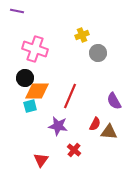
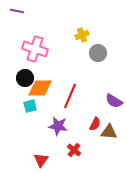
orange diamond: moved 3 px right, 3 px up
purple semicircle: rotated 30 degrees counterclockwise
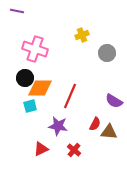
gray circle: moved 9 px right
red triangle: moved 11 px up; rotated 28 degrees clockwise
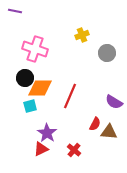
purple line: moved 2 px left
purple semicircle: moved 1 px down
purple star: moved 11 px left, 7 px down; rotated 24 degrees clockwise
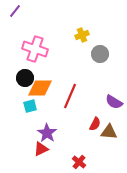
purple line: rotated 64 degrees counterclockwise
gray circle: moved 7 px left, 1 px down
red cross: moved 5 px right, 12 px down
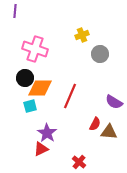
purple line: rotated 32 degrees counterclockwise
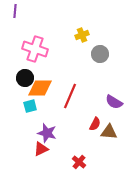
purple star: rotated 18 degrees counterclockwise
